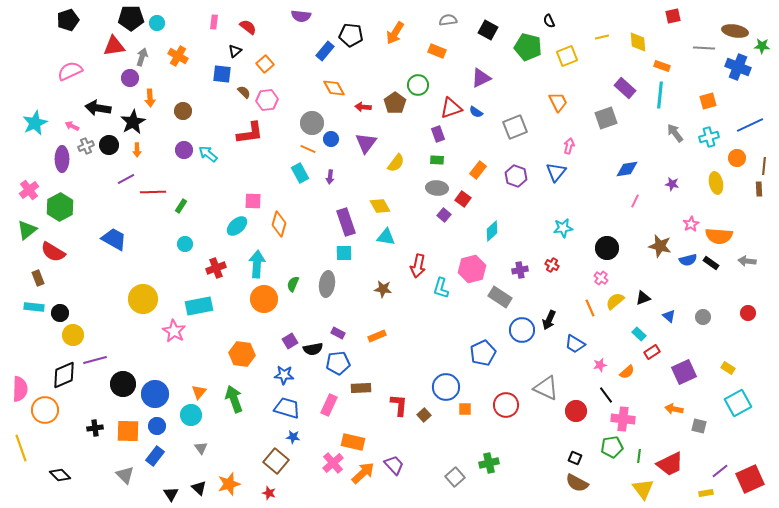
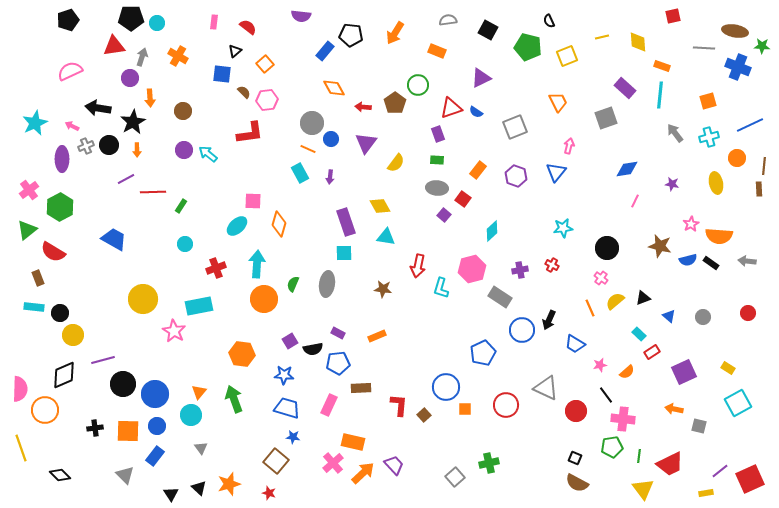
purple line at (95, 360): moved 8 px right
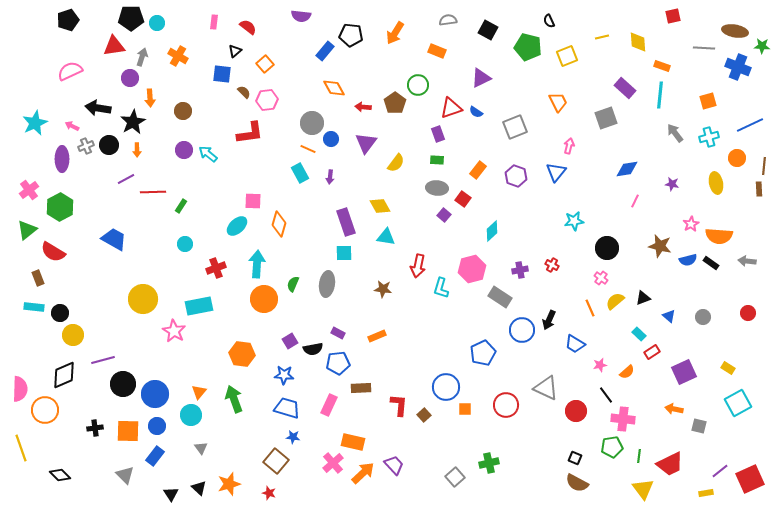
cyan star at (563, 228): moved 11 px right, 7 px up
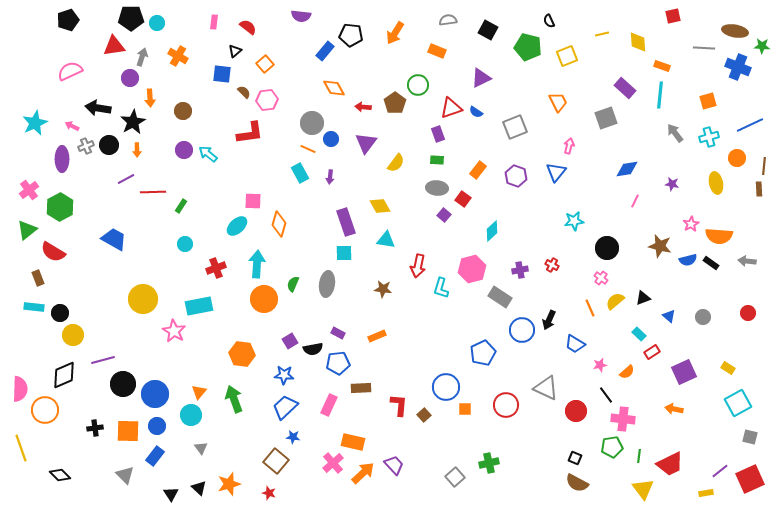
yellow line at (602, 37): moved 3 px up
cyan triangle at (386, 237): moved 3 px down
blue trapezoid at (287, 408): moved 2 px left, 1 px up; rotated 60 degrees counterclockwise
gray square at (699, 426): moved 51 px right, 11 px down
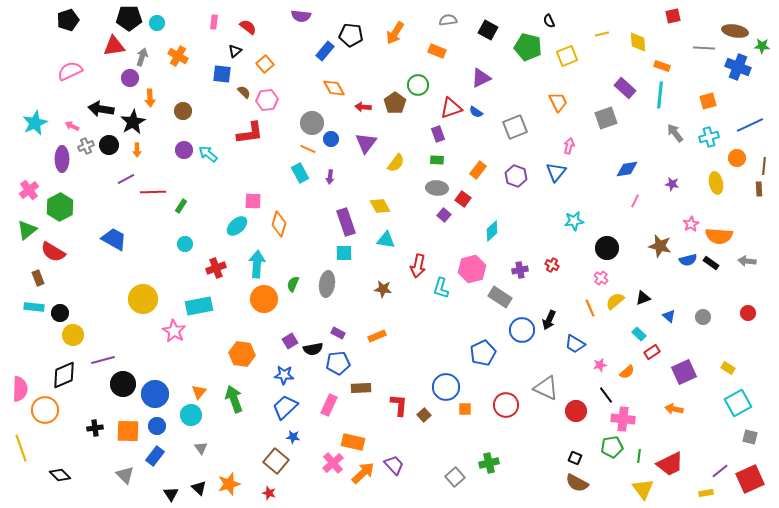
black pentagon at (131, 18): moved 2 px left
black arrow at (98, 108): moved 3 px right, 1 px down
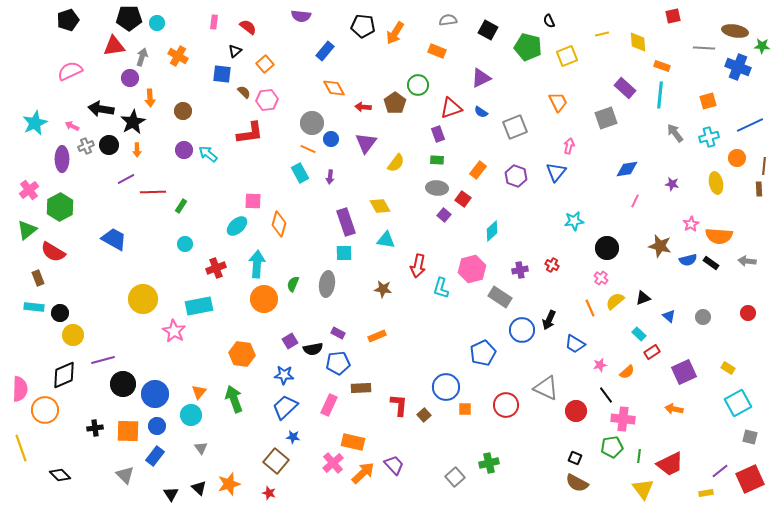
black pentagon at (351, 35): moved 12 px right, 9 px up
blue semicircle at (476, 112): moved 5 px right
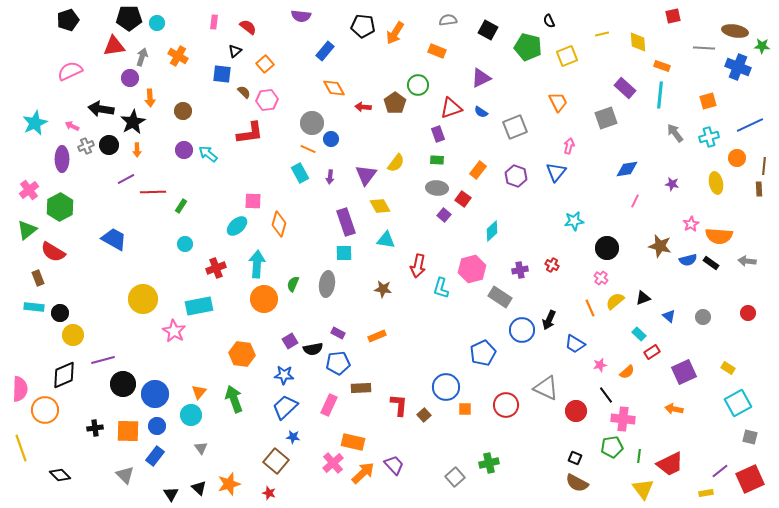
purple triangle at (366, 143): moved 32 px down
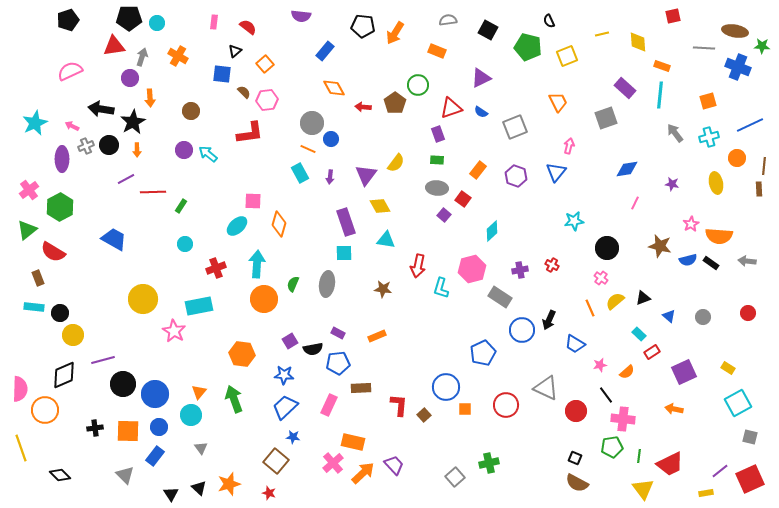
brown circle at (183, 111): moved 8 px right
pink line at (635, 201): moved 2 px down
blue circle at (157, 426): moved 2 px right, 1 px down
